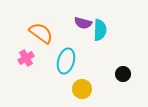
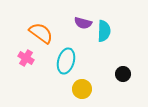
cyan semicircle: moved 4 px right, 1 px down
pink cross: rotated 28 degrees counterclockwise
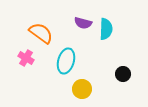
cyan semicircle: moved 2 px right, 2 px up
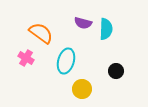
black circle: moved 7 px left, 3 px up
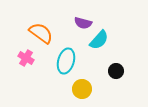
cyan semicircle: moved 7 px left, 11 px down; rotated 40 degrees clockwise
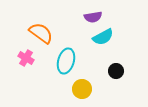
purple semicircle: moved 10 px right, 6 px up; rotated 24 degrees counterclockwise
cyan semicircle: moved 4 px right, 3 px up; rotated 20 degrees clockwise
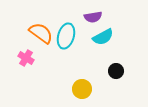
cyan ellipse: moved 25 px up
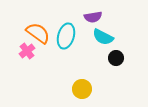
orange semicircle: moved 3 px left
cyan semicircle: rotated 55 degrees clockwise
pink cross: moved 1 px right, 7 px up; rotated 21 degrees clockwise
black circle: moved 13 px up
